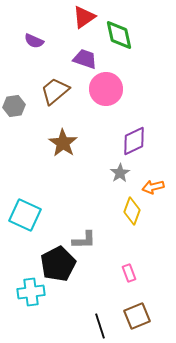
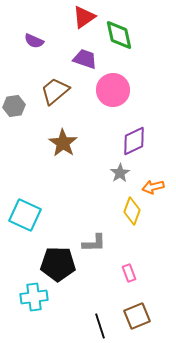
pink circle: moved 7 px right, 1 px down
gray L-shape: moved 10 px right, 3 px down
black pentagon: rotated 28 degrees clockwise
cyan cross: moved 3 px right, 5 px down
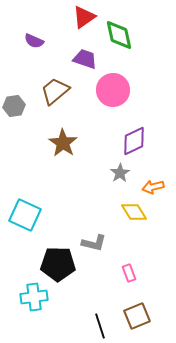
yellow diamond: moved 2 px right, 1 px down; rotated 52 degrees counterclockwise
gray L-shape: rotated 15 degrees clockwise
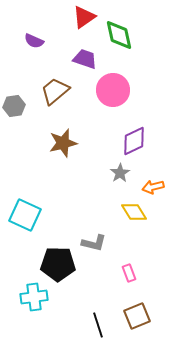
brown star: rotated 24 degrees clockwise
black line: moved 2 px left, 1 px up
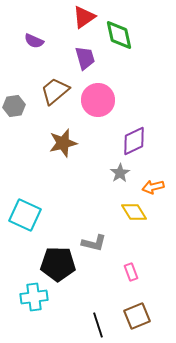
purple trapezoid: moved 1 px up; rotated 55 degrees clockwise
pink circle: moved 15 px left, 10 px down
pink rectangle: moved 2 px right, 1 px up
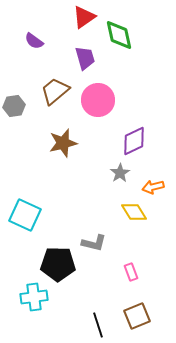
purple semicircle: rotated 12 degrees clockwise
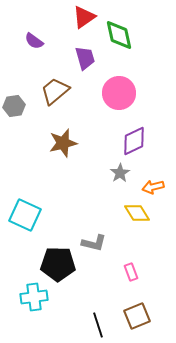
pink circle: moved 21 px right, 7 px up
yellow diamond: moved 3 px right, 1 px down
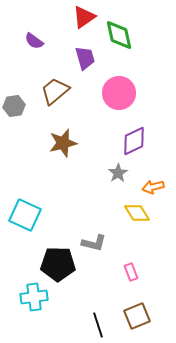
gray star: moved 2 px left
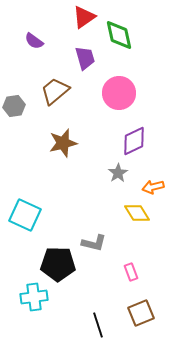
brown square: moved 4 px right, 3 px up
